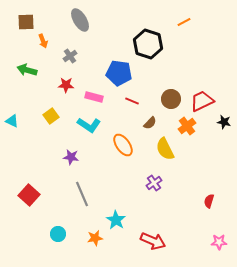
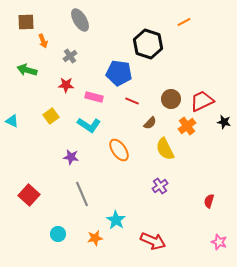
orange ellipse: moved 4 px left, 5 px down
purple cross: moved 6 px right, 3 px down
pink star: rotated 21 degrees clockwise
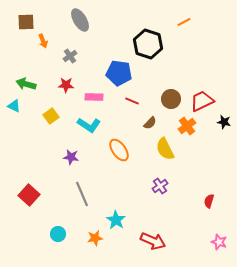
green arrow: moved 1 px left, 14 px down
pink rectangle: rotated 12 degrees counterclockwise
cyan triangle: moved 2 px right, 15 px up
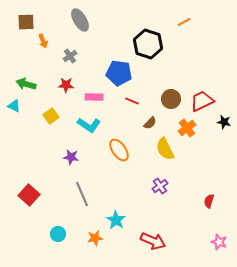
orange cross: moved 2 px down
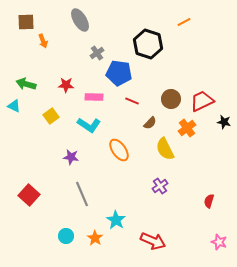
gray cross: moved 27 px right, 3 px up
cyan circle: moved 8 px right, 2 px down
orange star: rotated 28 degrees counterclockwise
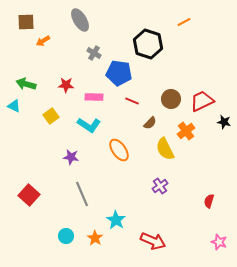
orange arrow: rotated 80 degrees clockwise
gray cross: moved 3 px left; rotated 24 degrees counterclockwise
orange cross: moved 1 px left, 3 px down
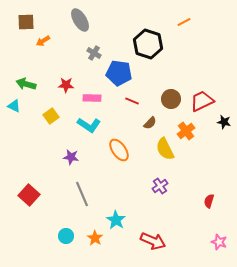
pink rectangle: moved 2 px left, 1 px down
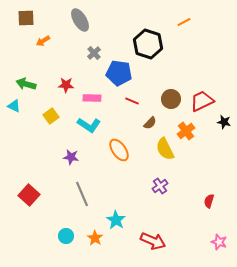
brown square: moved 4 px up
gray cross: rotated 16 degrees clockwise
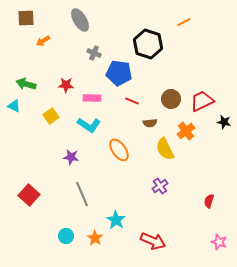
gray cross: rotated 24 degrees counterclockwise
brown semicircle: rotated 40 degrees clockwise
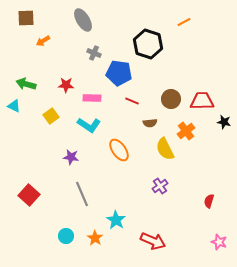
gray ellipse: moved 3 px right
red trapezoid: rotated 25 degrees clockwise
